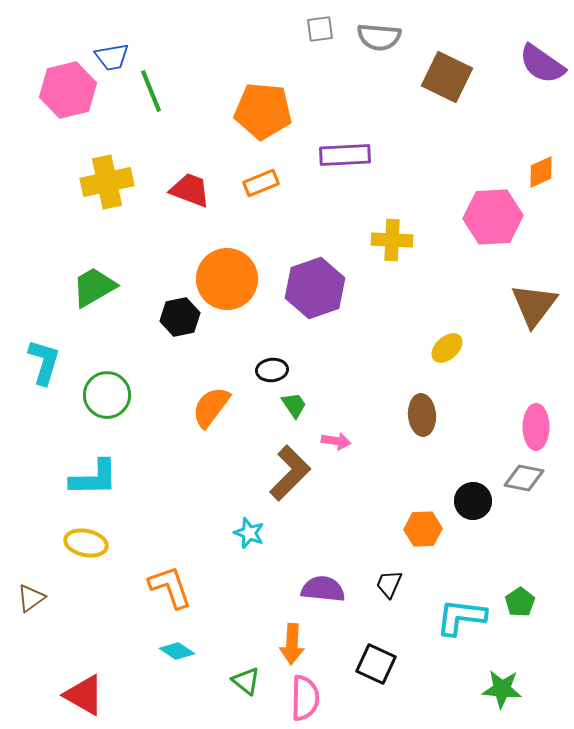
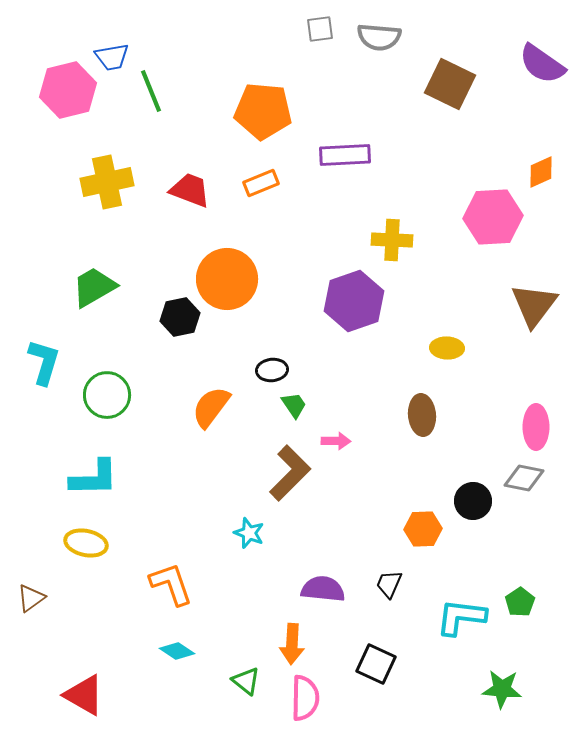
brown square at (447, 77): moved 3 px right, 7 px down
purple hexagon at (315, 288): moved 39 px right, 13 px down
yellow ellipse at (447, 348): rotated 44 degrees clockwise
pink arrow at (336, 441): rotated 8 degrees counterclockwise
orange L-shape at (170, 587): moved 1 px right, 3 px up
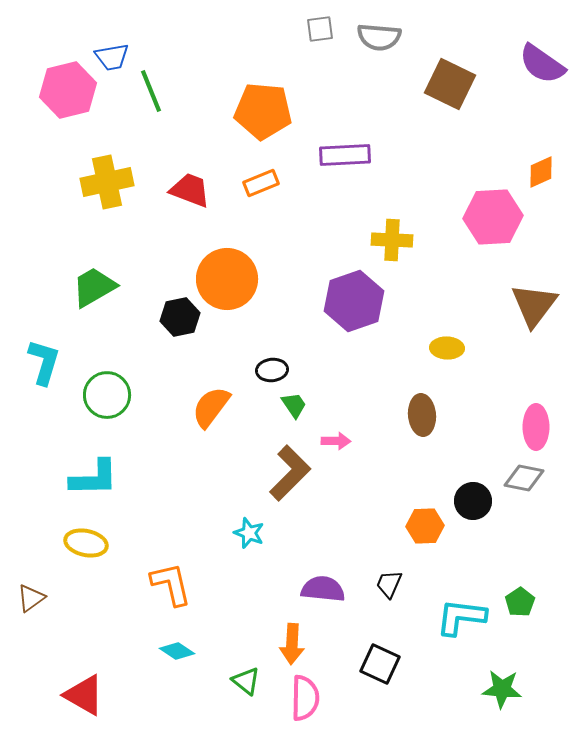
orange hexagon at (423, 529): moved 2 px right, 3 px up
orange L-shape at (171, 584): rotated 6 degrees clockwise
black square at (376, 664): moved 4 px right
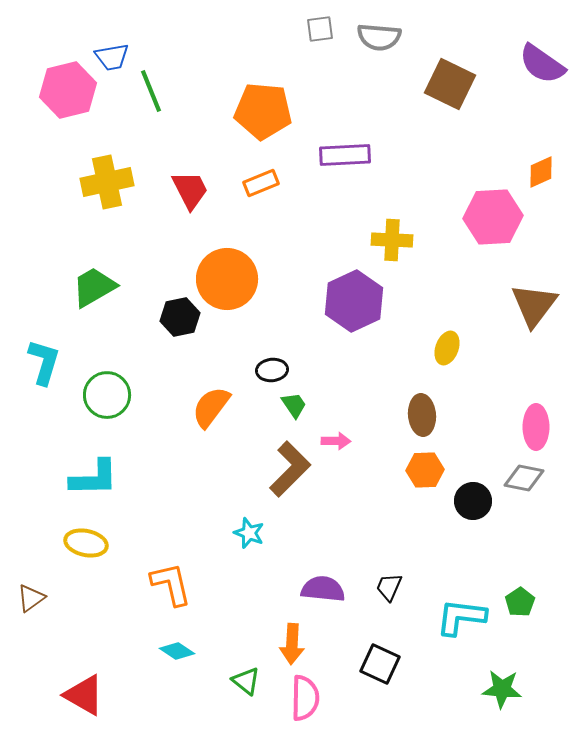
red trapezoid at (190, 190): rotated 42 degrees clockwise
purple hexagon at (354, 301): rotated 6 degrees counterclockwise
yellow ellipse at (447, 348): rotated 72 degrees counterclockwise
brown L-shape at (290, 473): moved 4 px up
orange hexagon at (425, 526): moved 56 px up
black trapezoid at (389, 584): moved 3 px down
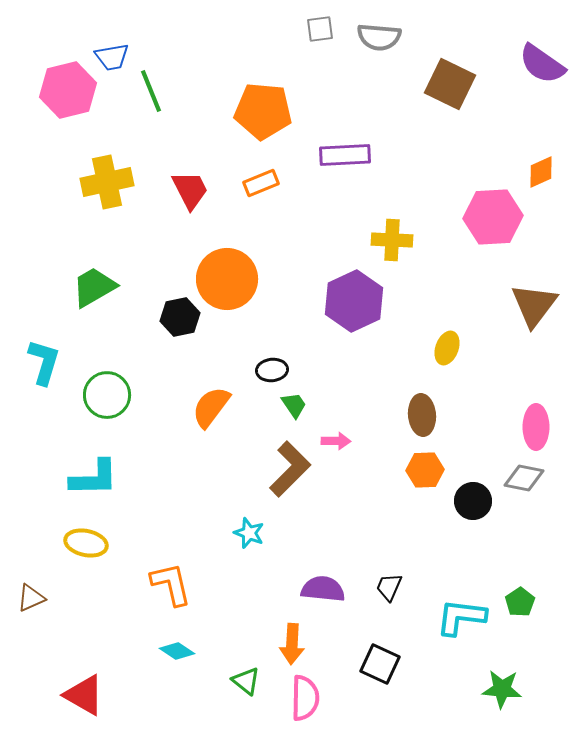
brown triangle at (31, 598): rotated 12 degrees clockwise
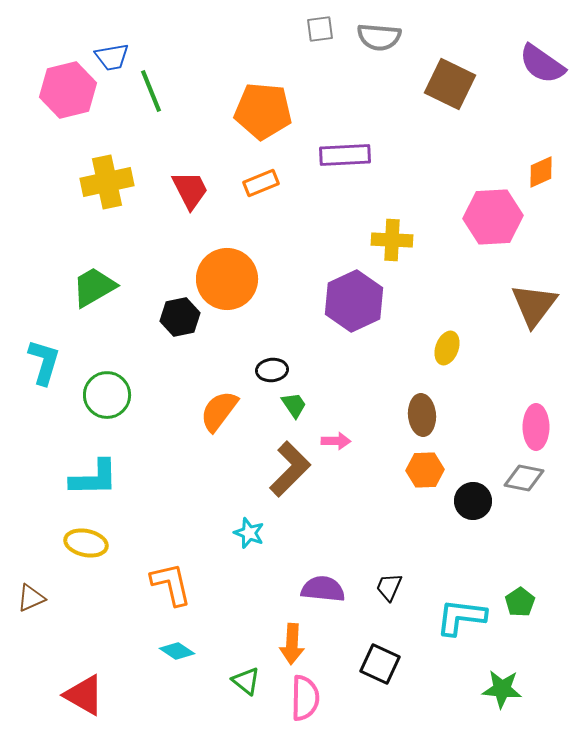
orange semicircle at (211, 407): moved 8 px right, 4 px down
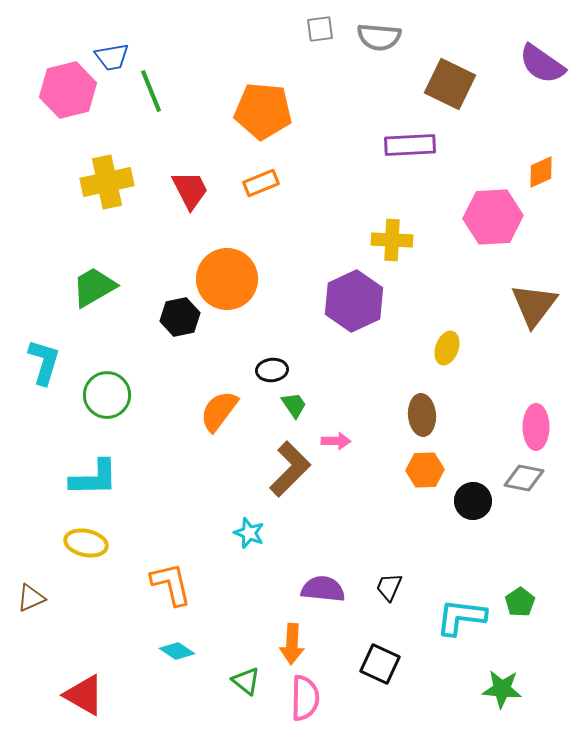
purple rectangle at (345, 155): moved 65 px right, 10 px up
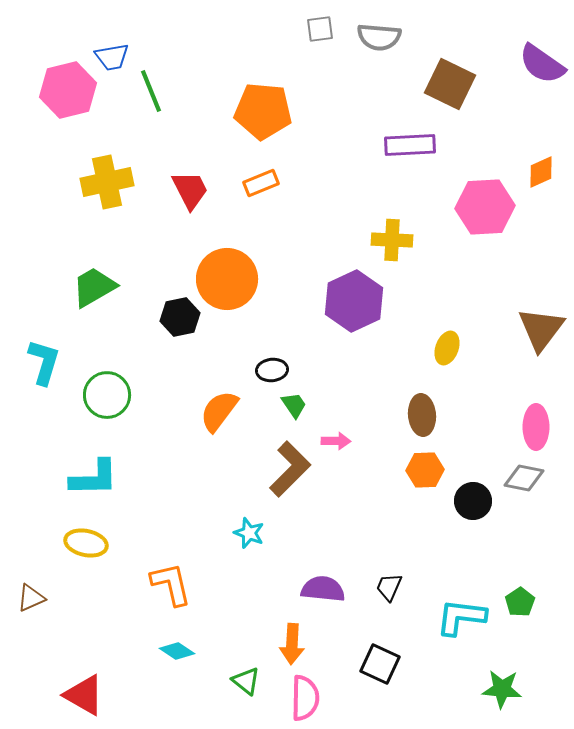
pink hexagon at (493, 217): moved 8 px left, 10 px up
brown triangle at (534, 305): moved 7 px right, 24 px down
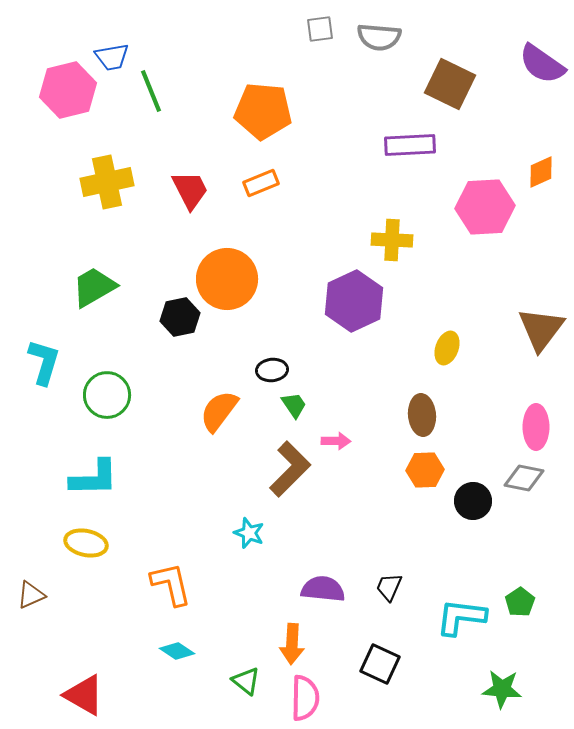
brown triangle at (31, 598): moved 3 px up
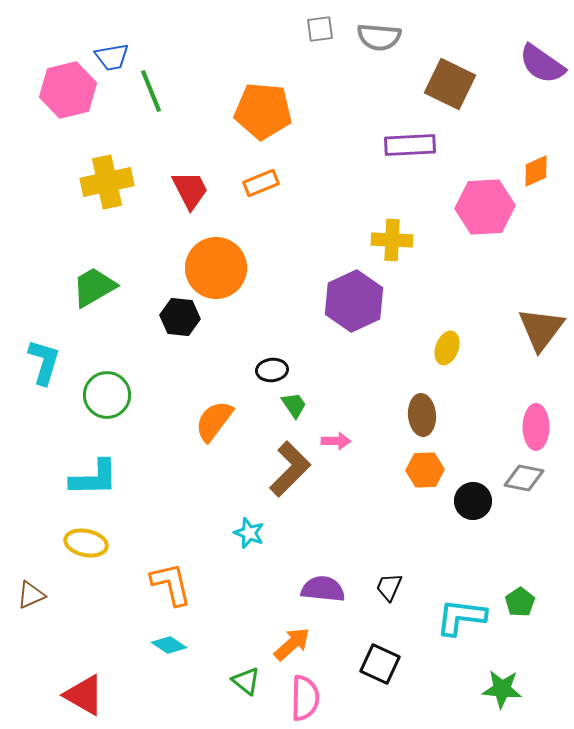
orange diamond at (541, 172): moved 5 px left, 1 px up
orange circle at (227, 279): moved 11 px left, 11 px up
black hexagon at (180, 317): rotated 18 degrees clockwise
orange semicircle at (219, 411): moved 5 px left, 10 px down
orange arrow at (292, 644): rotated 135 degrees counterclockwise
cyan diamond at (177, 651): moved 8 px left, 6 px up
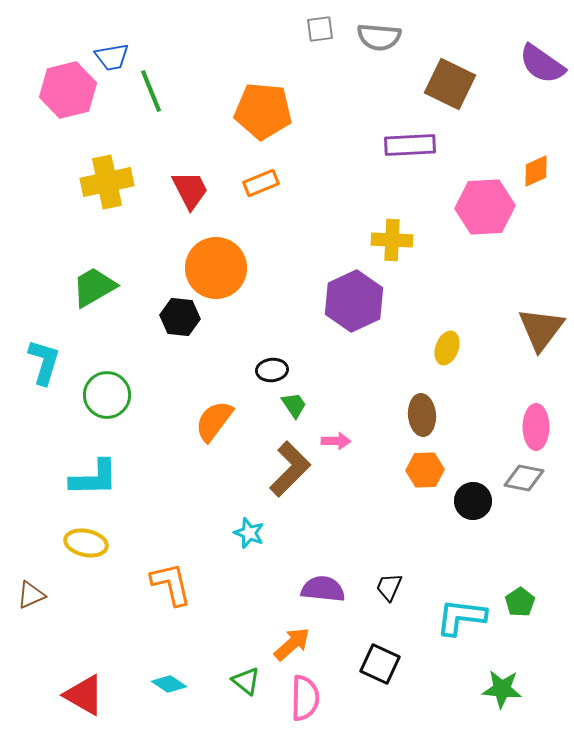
cyan diamond at (169, 645): moved 39 px down
